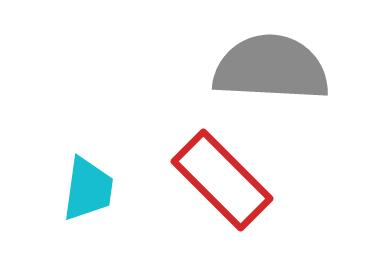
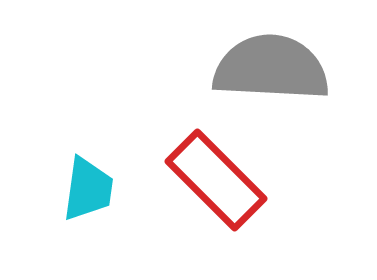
red rectangle: moved 6 px left
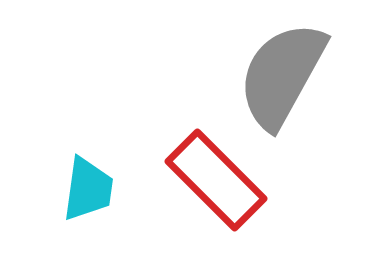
gray semicircle: moved 11 px right, 7 px down; rotated 64 degrees counterclockwise
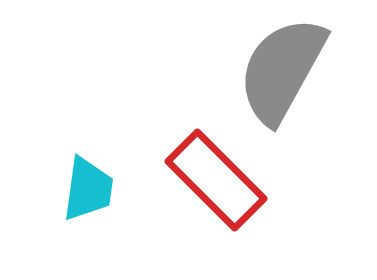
gray semicircle: moved 5 px up
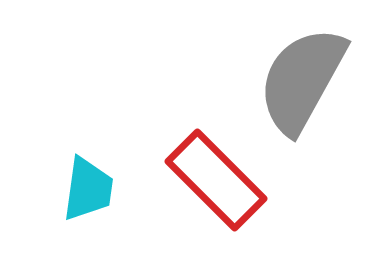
gray semicircle: moved 20 px right, 10 px down
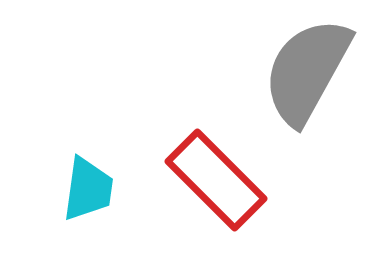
gray semicircle: moved 5 px right, 9 px up
